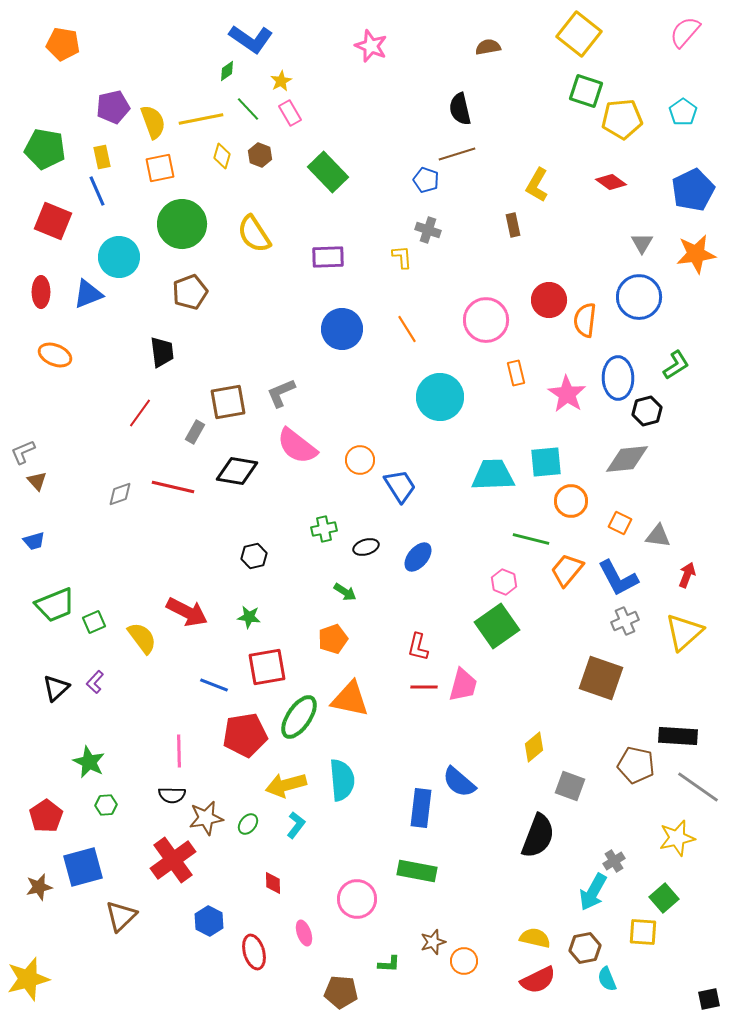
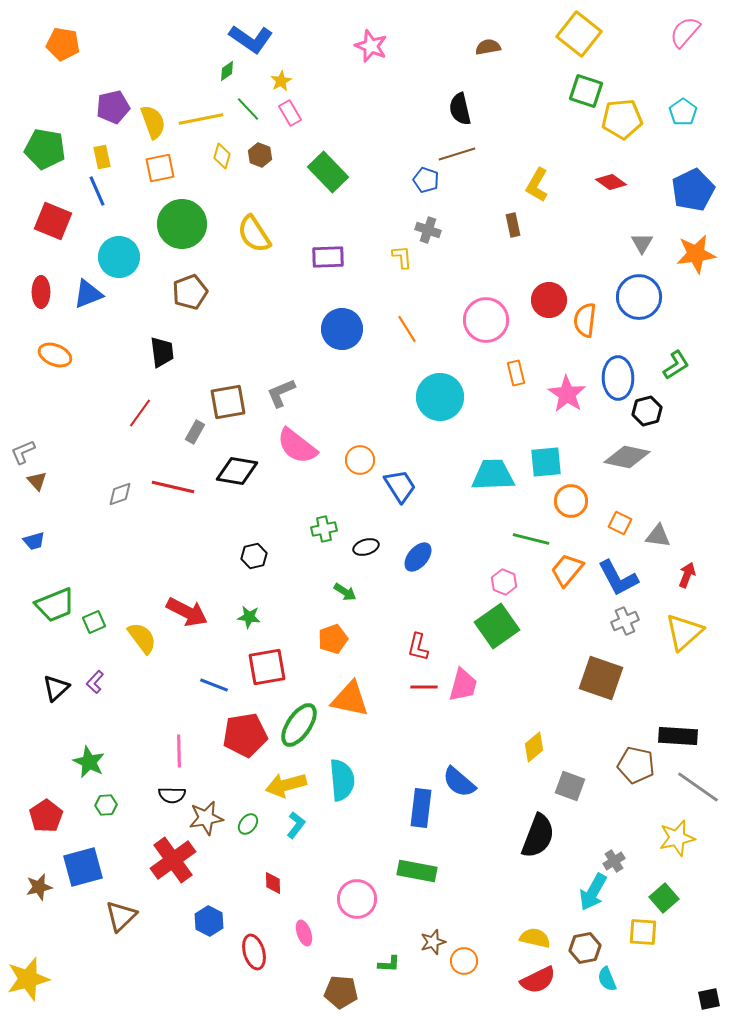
gray diamond at (627, 459): moved 2 px up; rotated 18 degrees clockwise
green ellipse at (299, 717): moved 8 px down
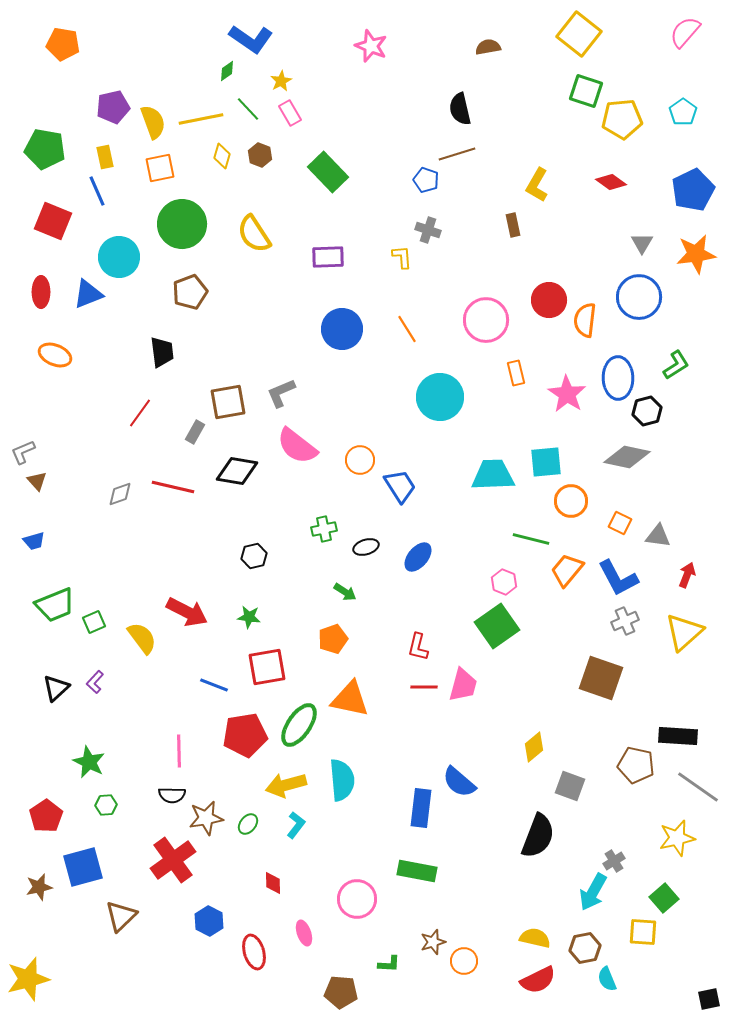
yellow rectangle at (102, 157): moved 3 px right
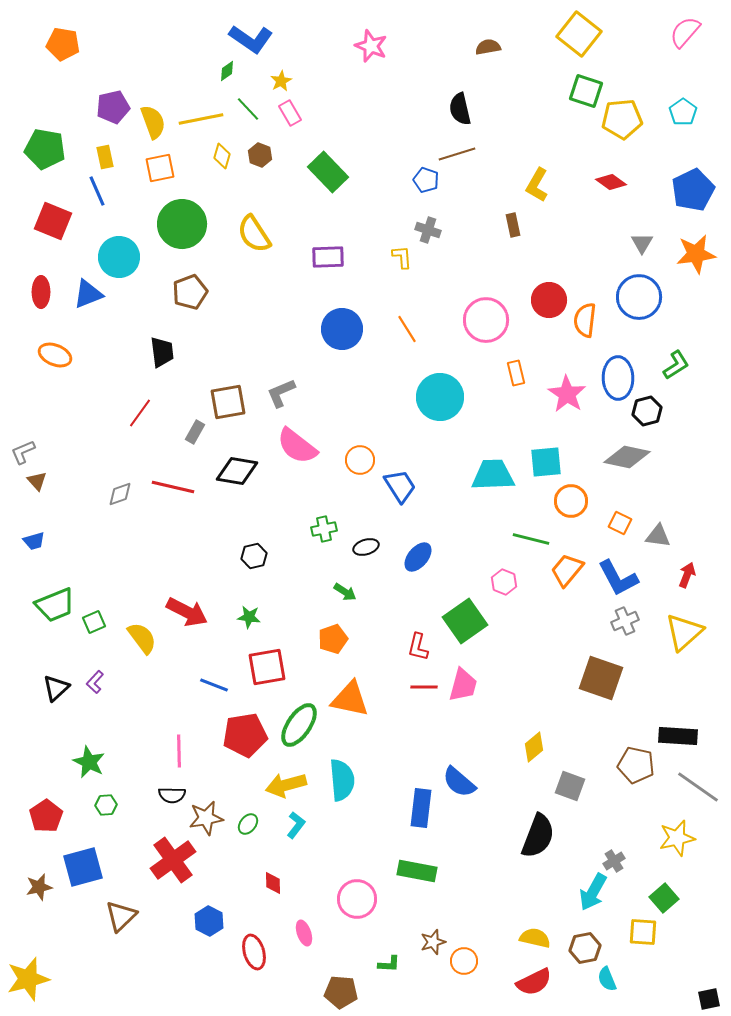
green square at (497, 626): moved 32 px left, 5 px up
red semicircle at (538, 980): moved 4 px left, 2 px down
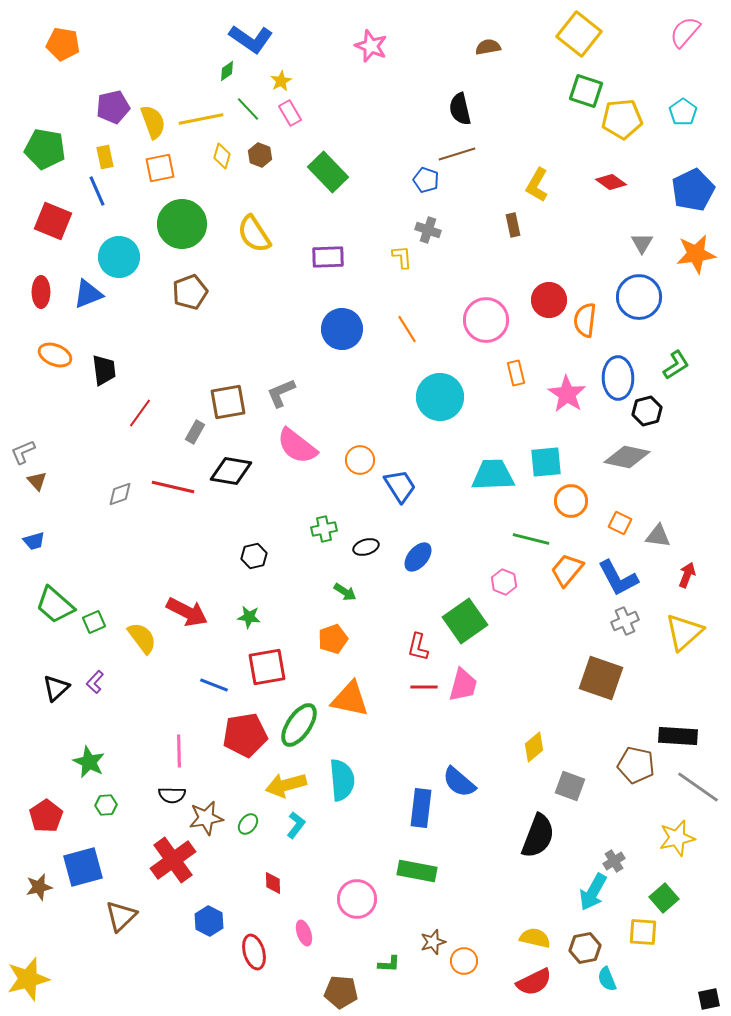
black trapezoid at (162, 352): moved 58 px left, 18 px down
black diamond at (237, 471): moved 6 px left
green trapezoid at (55, 605): rotated 63 degrees clockwise
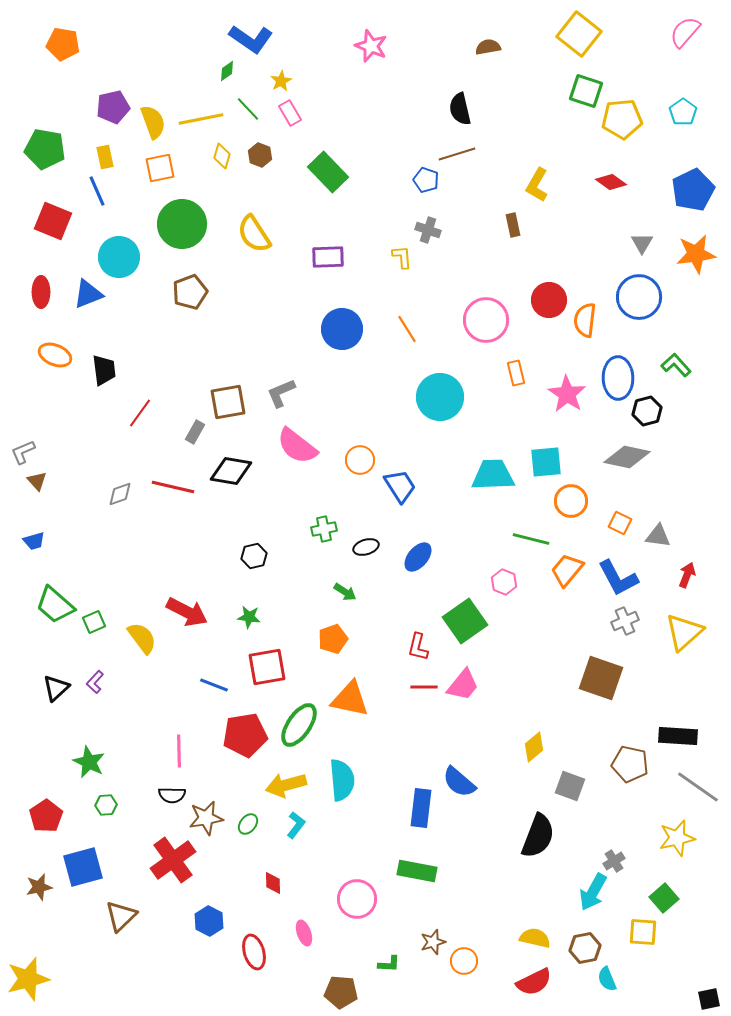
green L-shape at (676, 365): rotated 100 degrees counterclockwise
pink trapezoid at (463, 685): rotated 24 degrees clockwise
brown pentagon at (636, 765): moved 6 px left, 1 px up
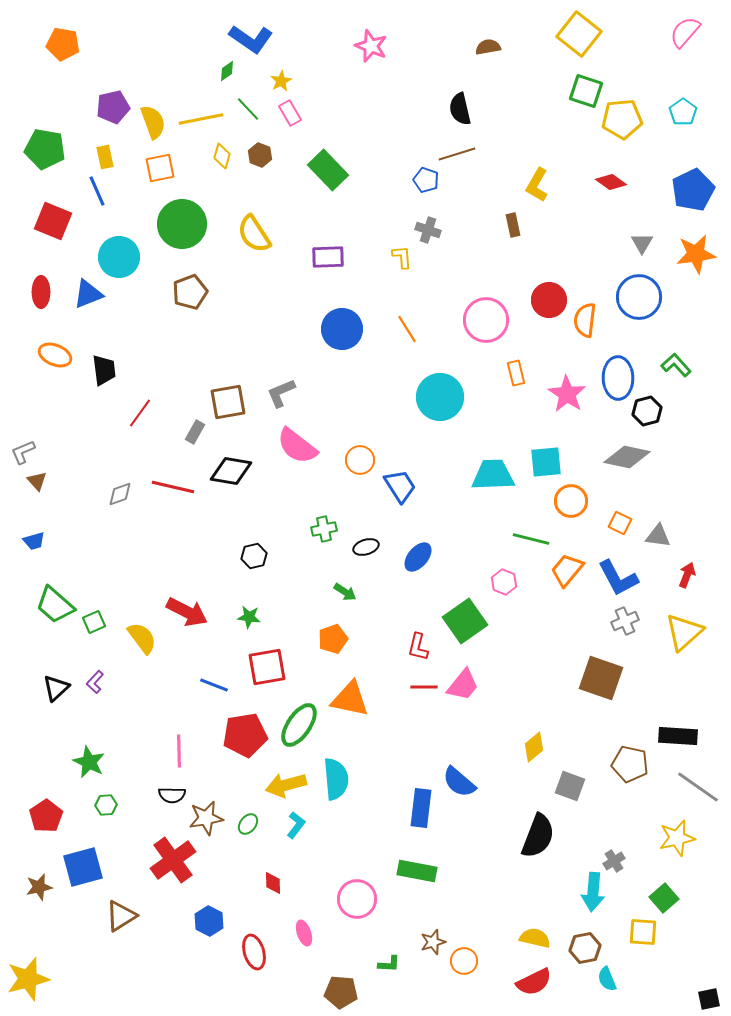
green rectangle at (328, 172): moved 2 px up
cyan semicircle at (342, 780): moved 6 px left, 1 px up
cyan arrow at (593, 892): rotated 24 degrees counterclockwise
brown triangle at (121, 916): rotated 12 degrees clockwise
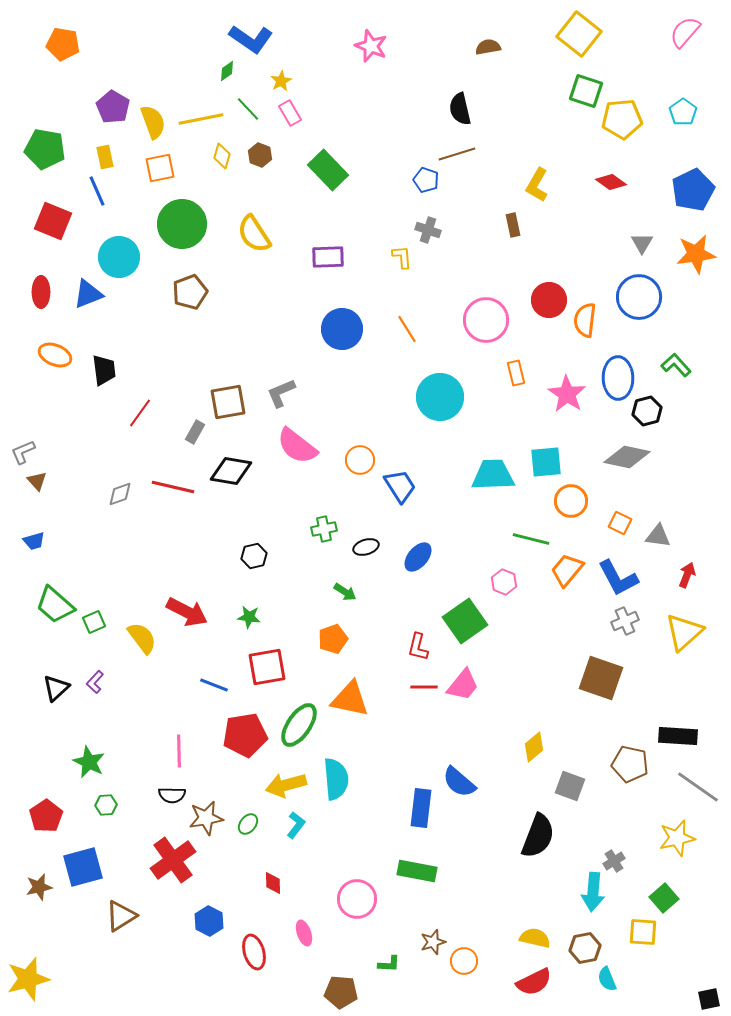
purple pentagon at (113, 107): rotated 28 degrees counterclockwise
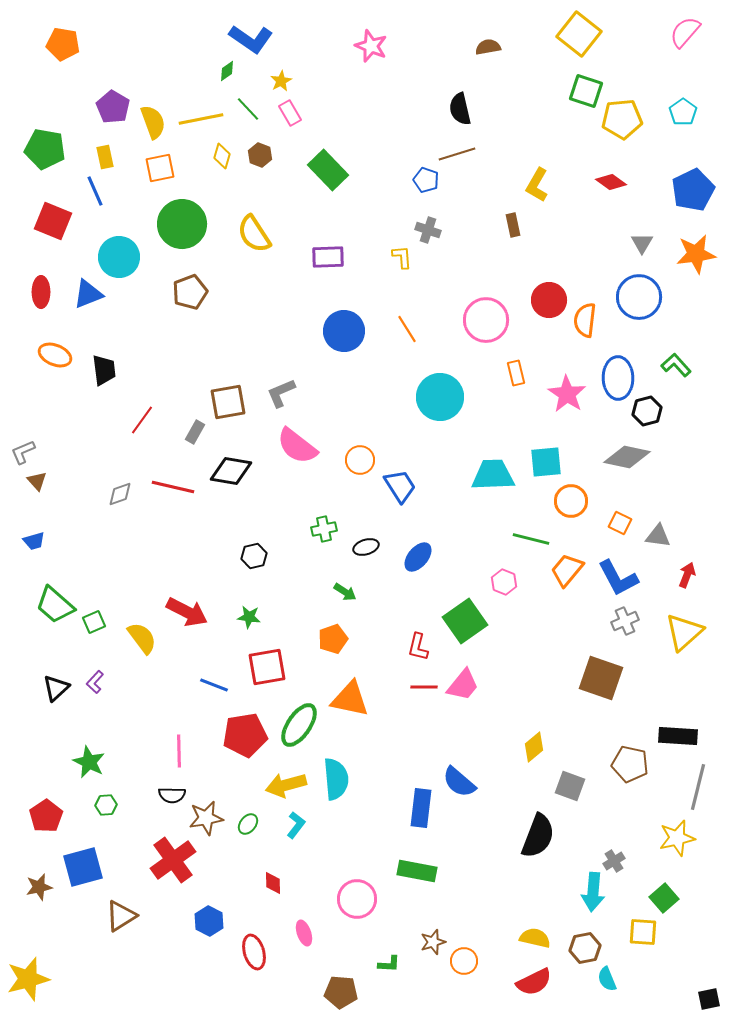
blue line at (97, 191): moved 2 px left
blue circle at (342, 329): moved 2 px right, 2 px down
red line at (140, 413): moved 2 px right, 7 px down
gray line at (698, 787): rotated 69 degrees clockwise
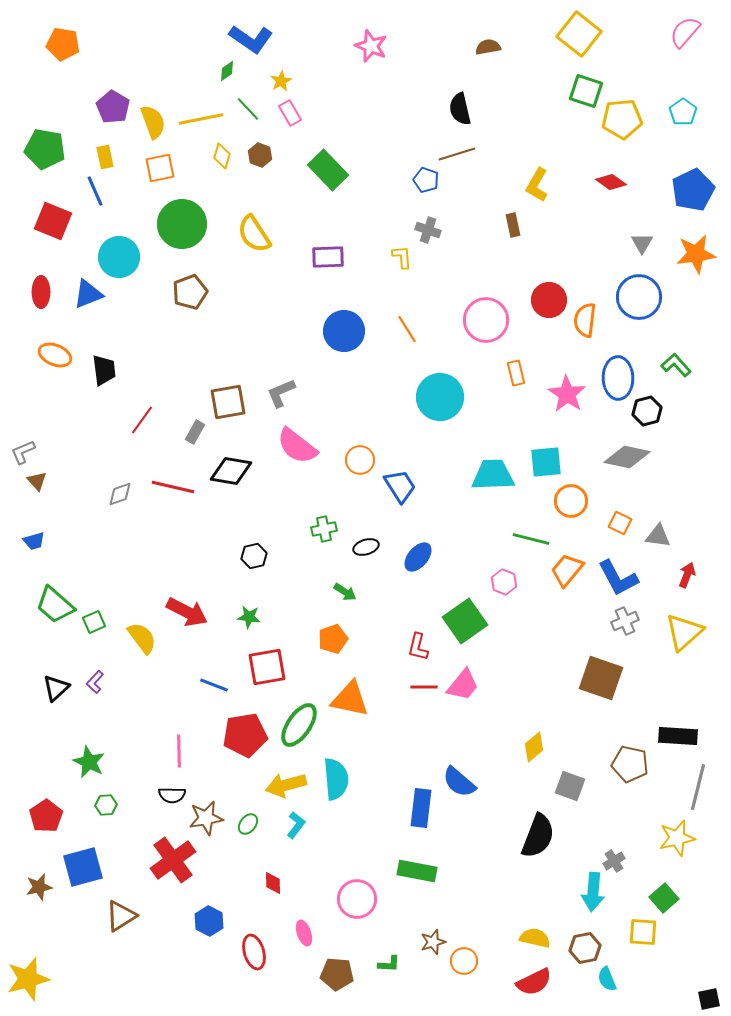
brown pentagon at (341, 992): moved 4 px left, 18 px up
